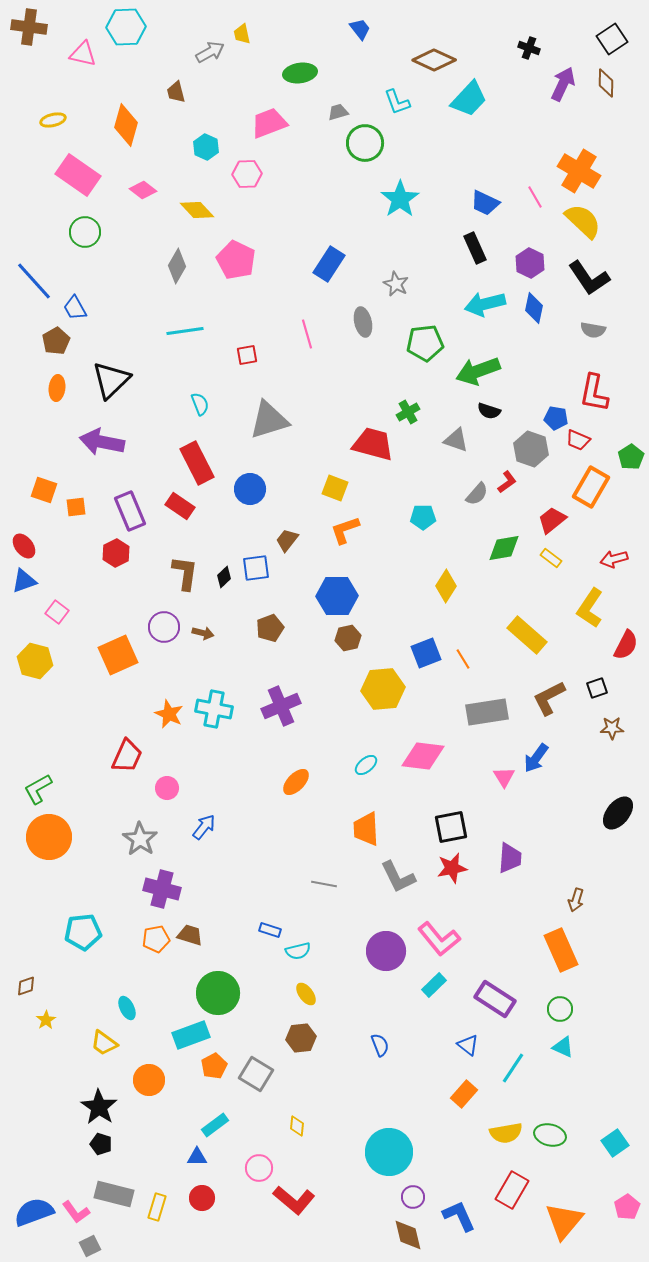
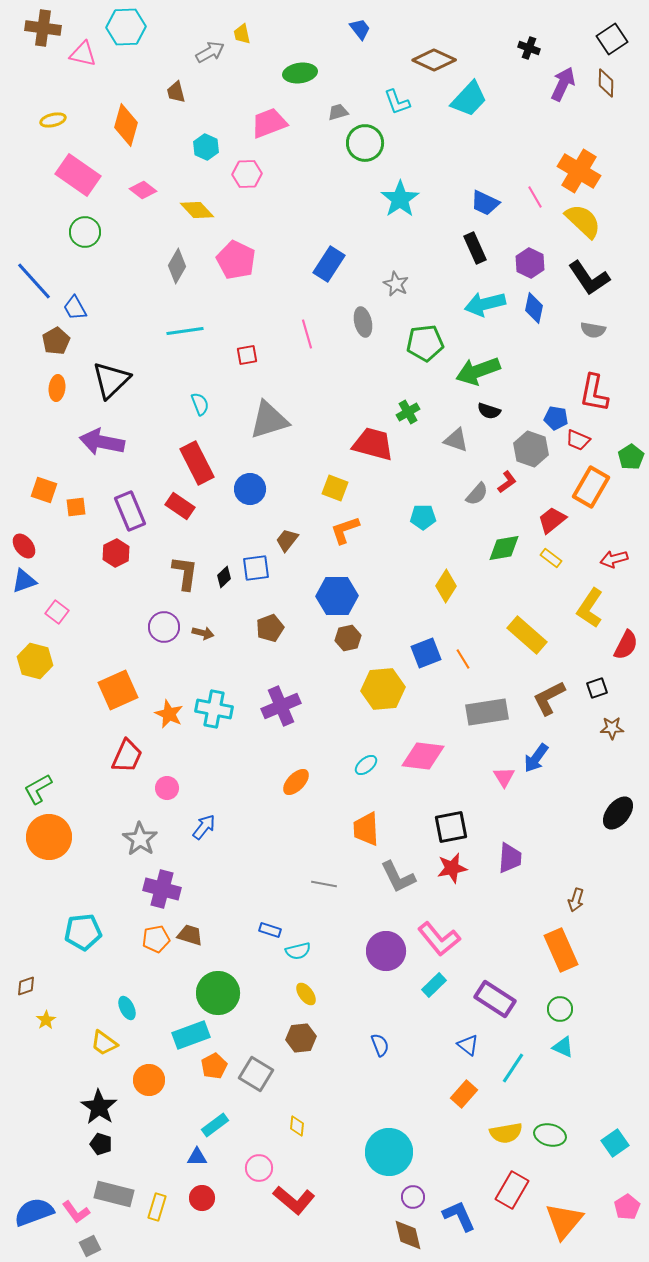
brown cross at (29, 27): moved 14 px right, 1 px down
orange square at (118, 655): moved 35 px down
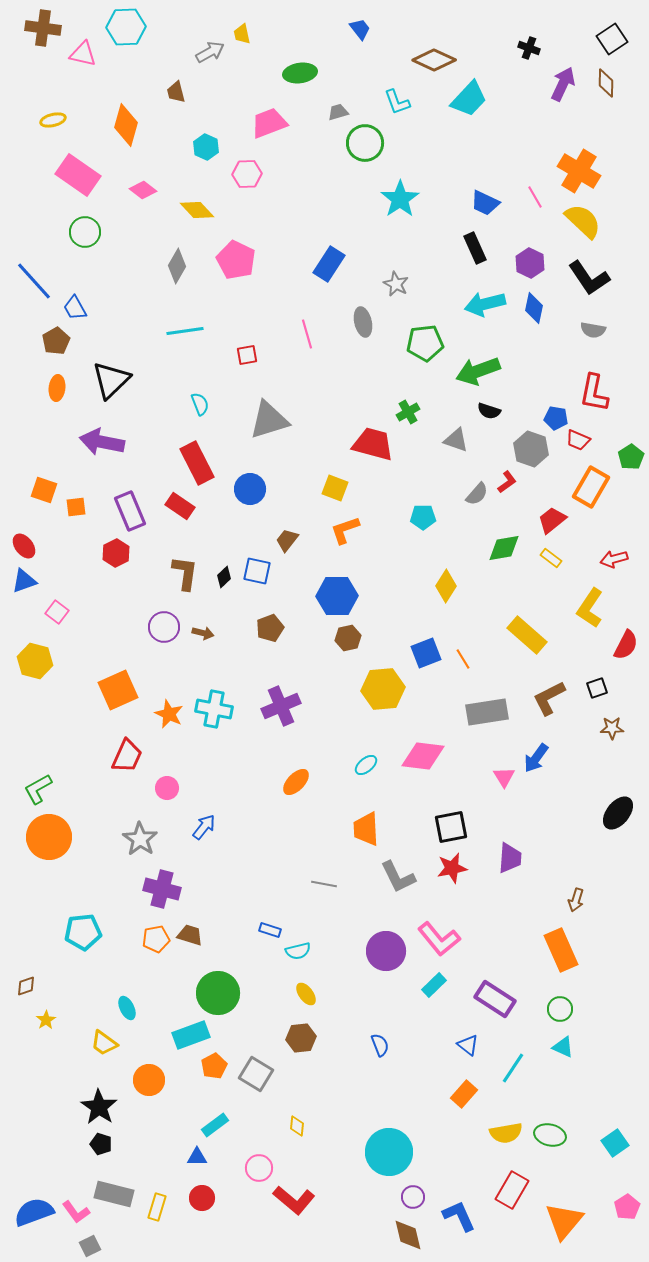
blue square at (256, 568): moved 1 px right, 3 px down; rotated 20 degrees clockwise
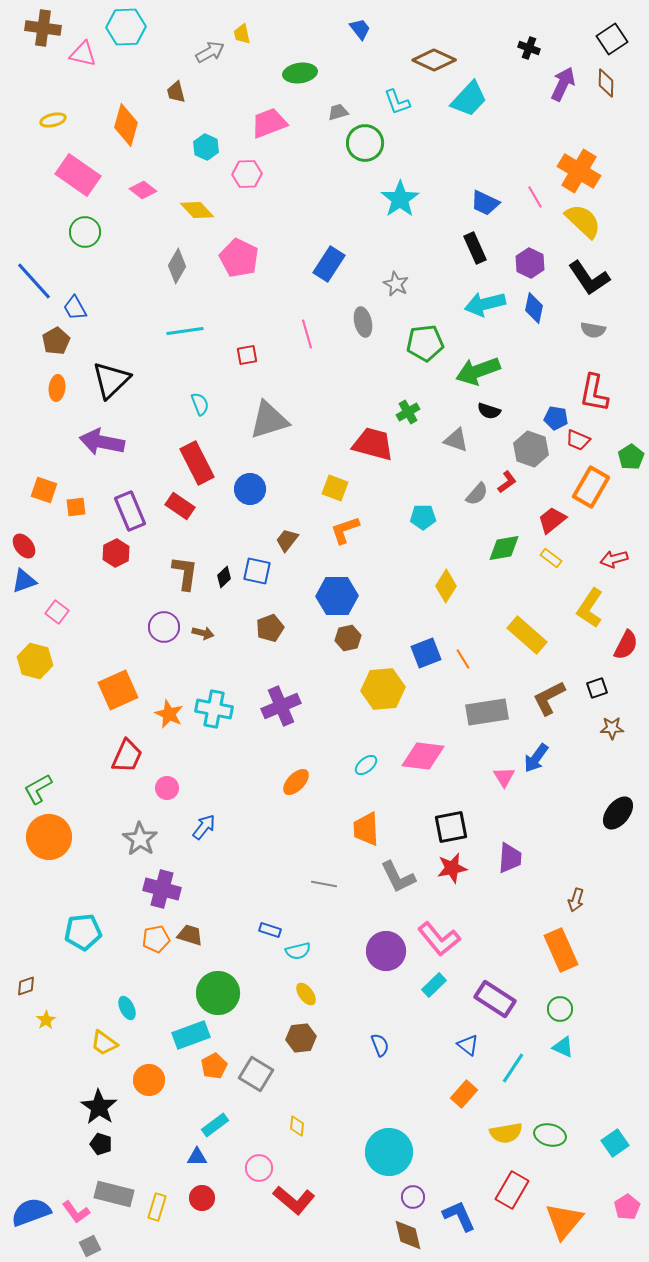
pink pentagon at (236, 260): moved 3 px right, 2 px up
blue semicircle at (34, 1212): moved 3 px left
